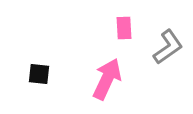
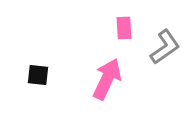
gray L-shape: moved 3 px left
black square: moved 1 px left, 1 px down
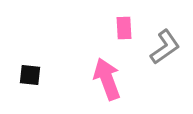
black square: moved 8 px left
pink arrow: rotated 45 degrees counterclockwise
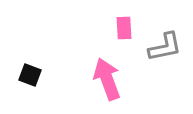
gray L-shape: rotated 24 degrees clockwise
black square: rotated 15 degrees clockwise
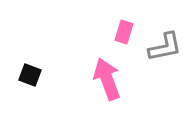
pink rectangle: moved 4 px down; rotated 20 degrees clockwise
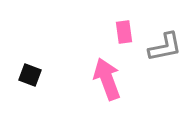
pink rectangle: rotated 25 degrees counterclockwise
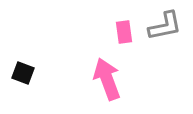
gray L-shape: moved 21 px up
black square: moved 7 px left, 2 px up
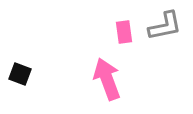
black square: moved 3 px left, 1 px down
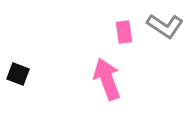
gray L-shape: rotated 45 degrees clockwise
black square: moved 2 px left
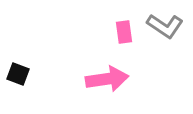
pink arrow: rotated 102 degrees clockwise
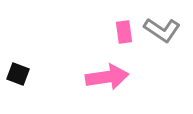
gray L-shape: moved 3 px left, 4 px down
pink arrow: moved 2 px up
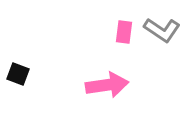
pink rectangle: rotated 15 degrees clockwise
pink arrow: moved 8 px down
